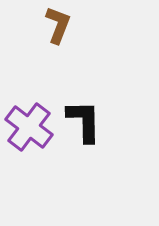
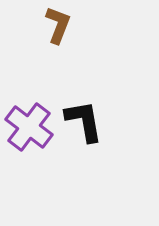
black L-shape: rotated 9 degrees counterclockwise
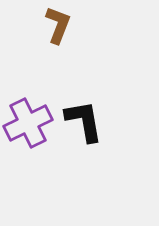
purple cross: moved 1 px left, 4 px up; rotated 27 degrees clockwise
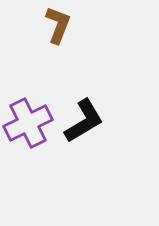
black L-shape: rotated 69 degrees clockwise
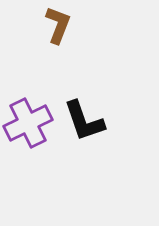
black L-shape: rotated 102 degrees clockwise
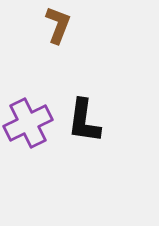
black L-shape: rotated 27 degrees clockwise
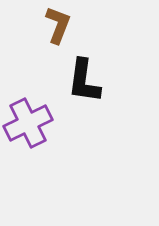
black L-shape: moved 40 px up
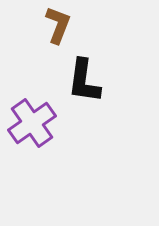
purple cross: moved 4 px right; rotated 9 degrees counterclockwise
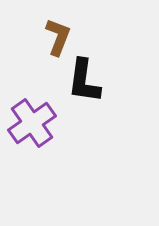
brown L-shape: moved 12 px down
